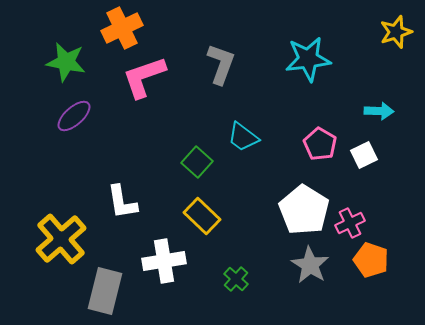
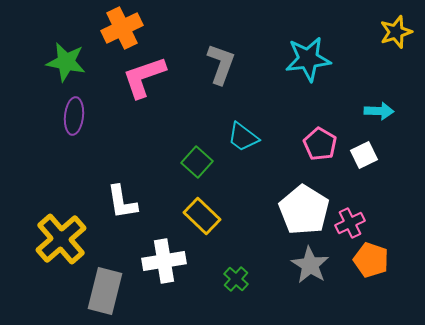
purple ellipse: rotated 42 degrees counterclockwise
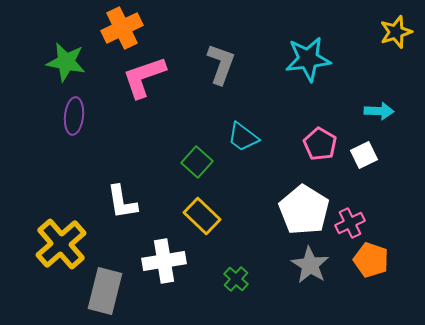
yellow cross: moved 5 px down
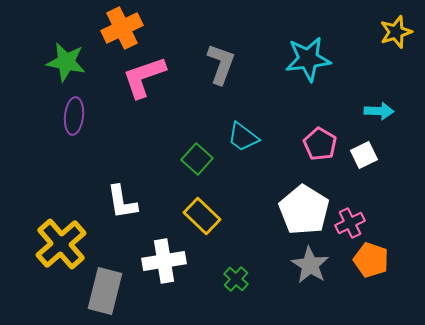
green square: moved 3 px up
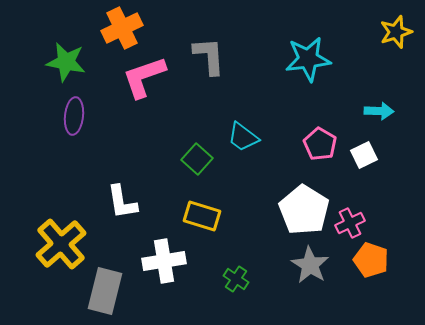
gray L-shape: moved 12 px left, 8 px up; rotated 24 degrees counterclockwise
yellow rectangle: rotated 27 degrees counterclockwise
green cross: rotated 10 degrees counterclockwise
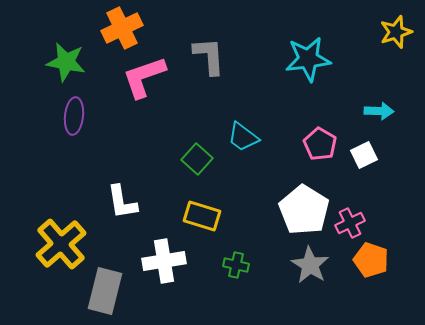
green cross: moved 14 px up; rotated 20 degrees counterclockwise
